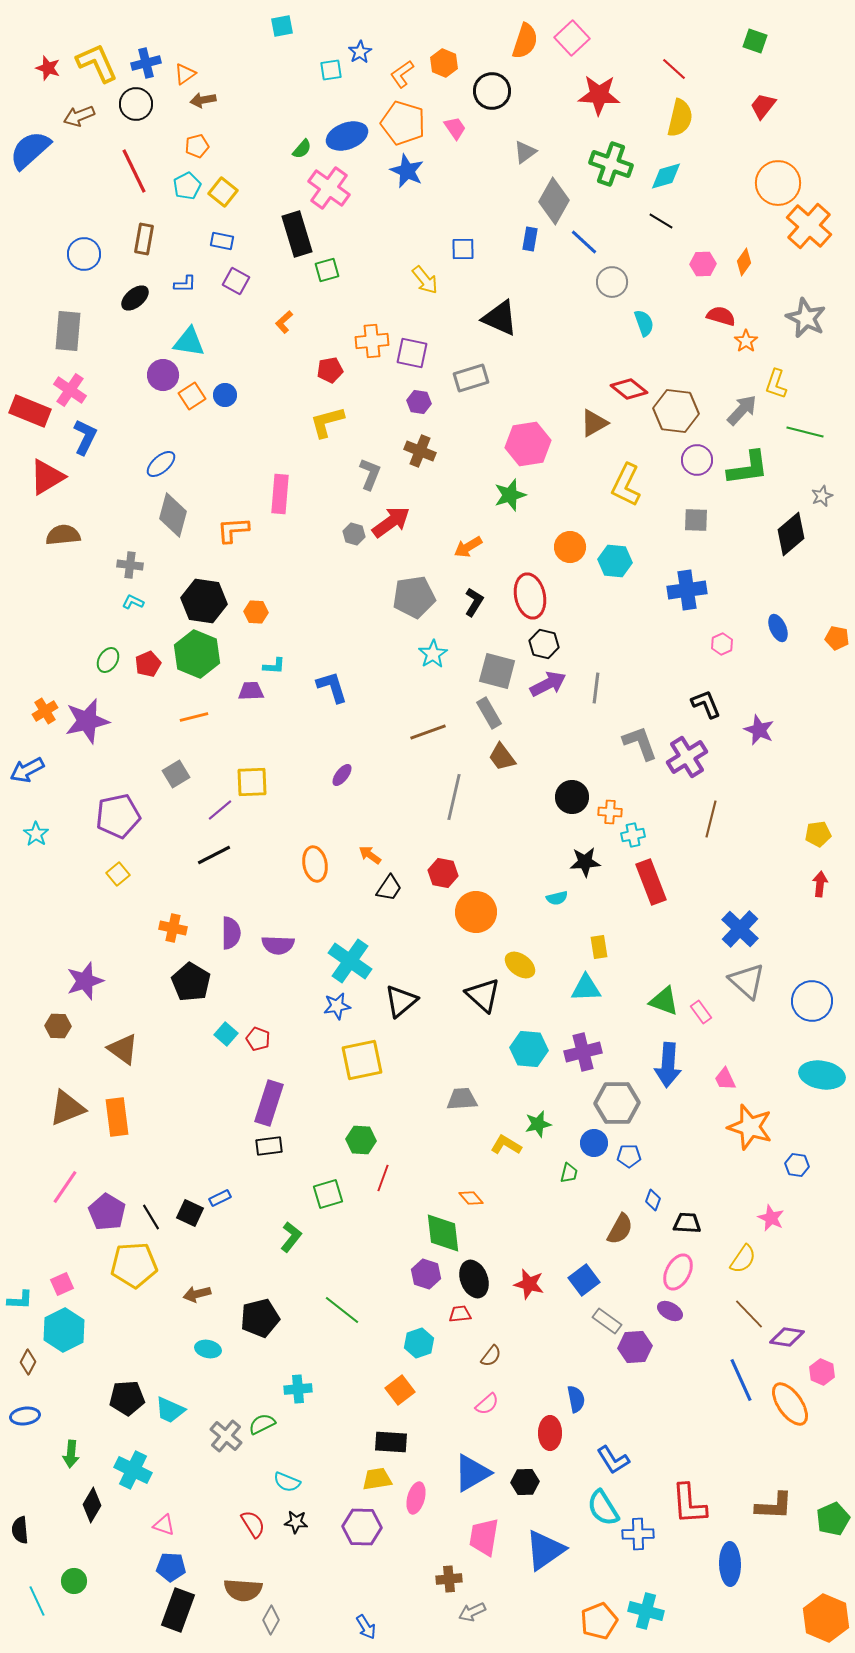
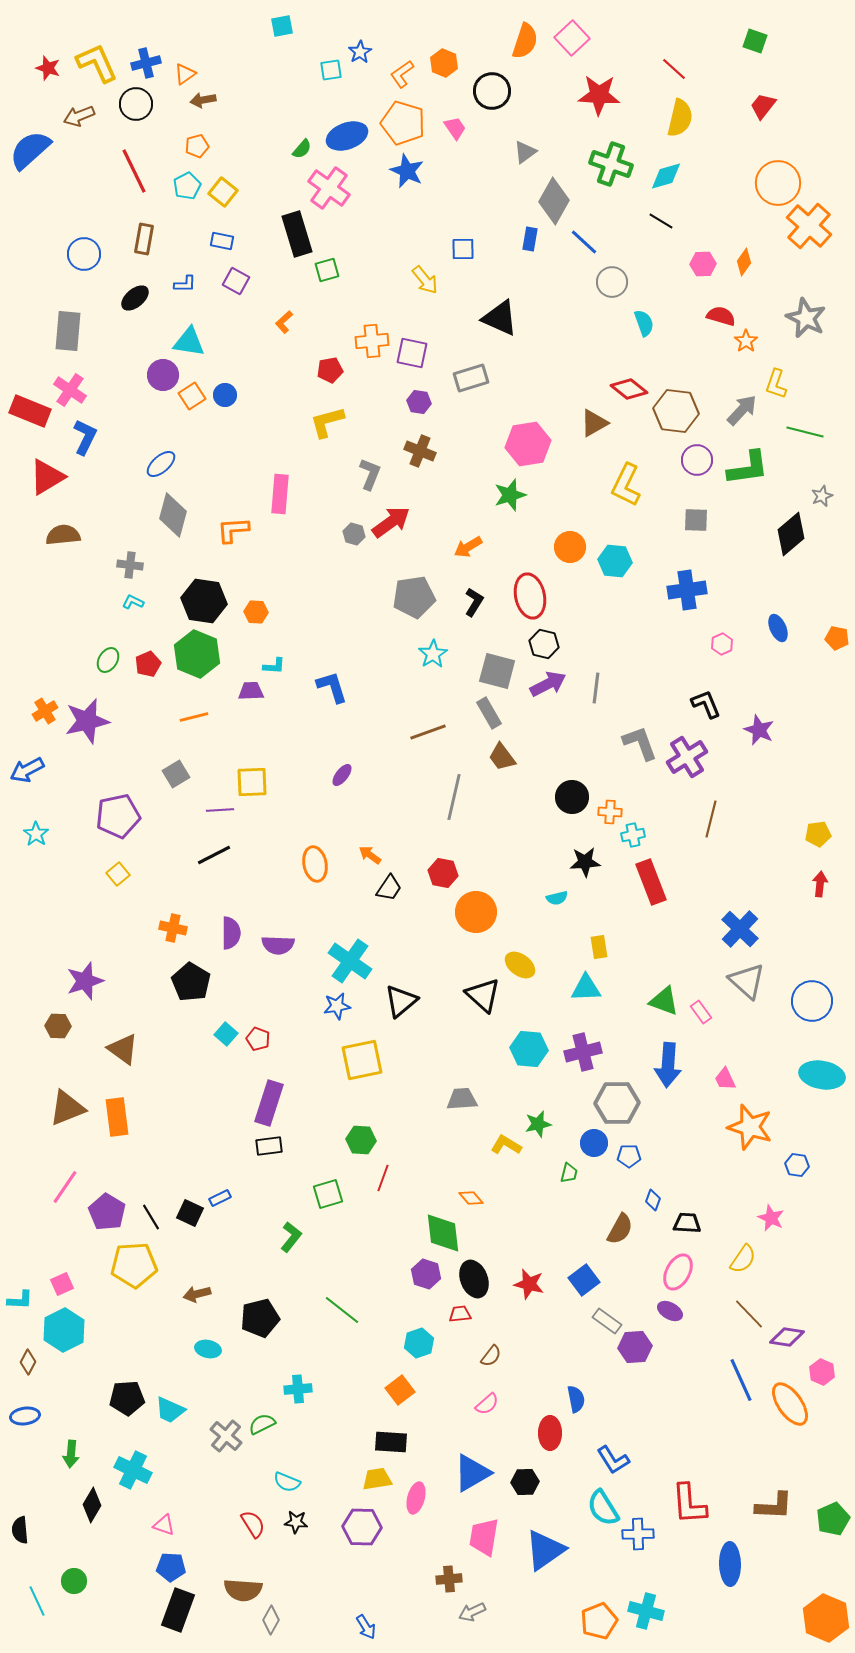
purple line at (220, 810): rotated 36 degrees clockwise
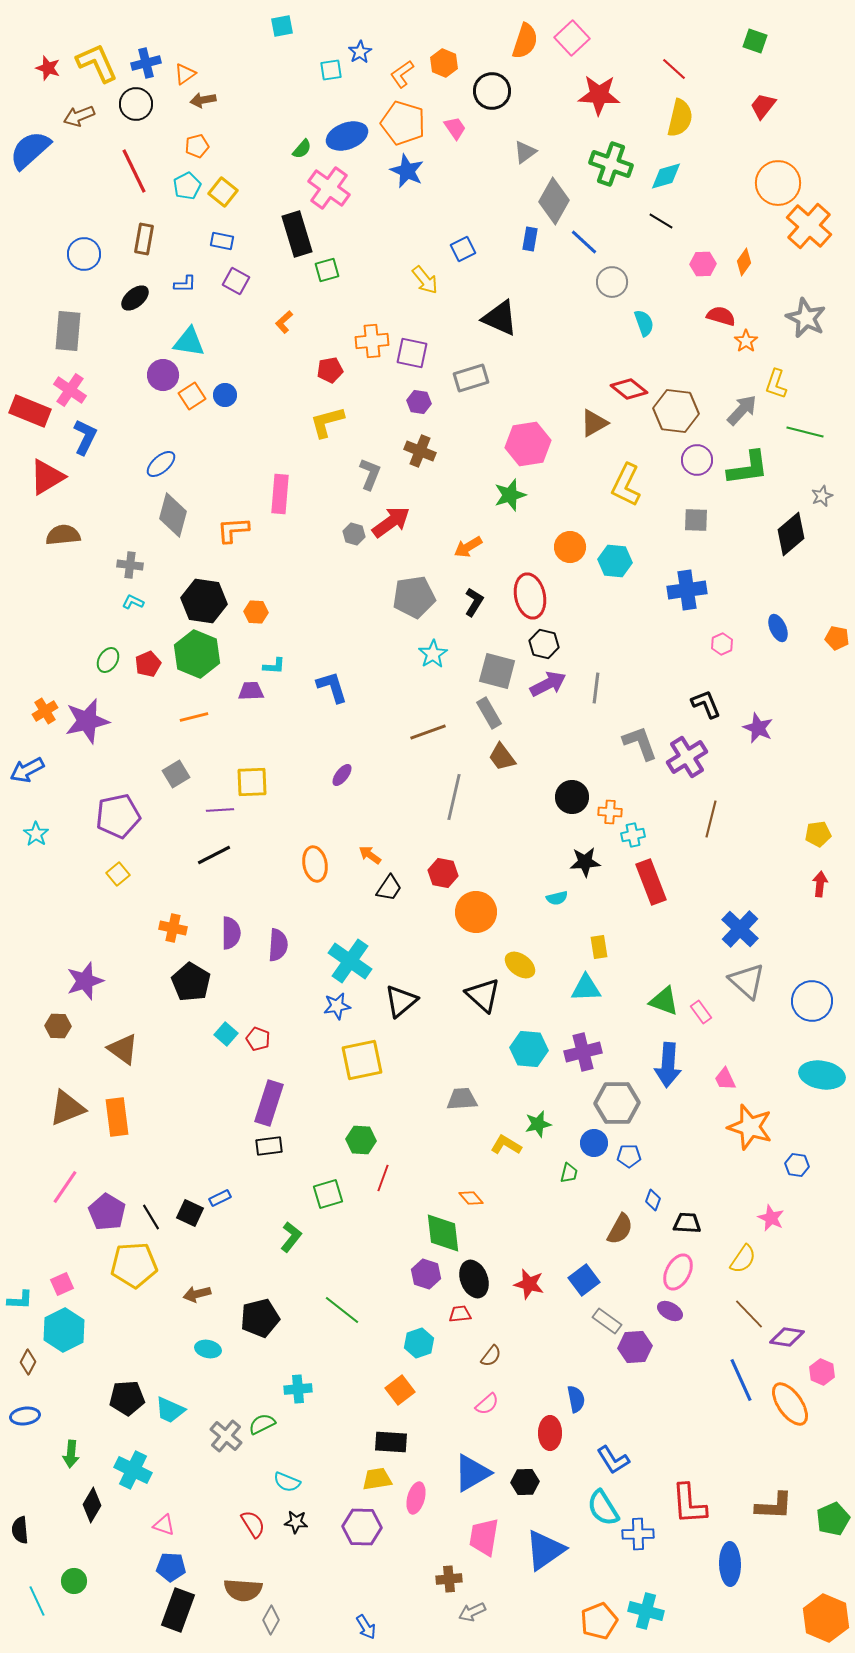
blue square at (463, 249): rotated 25 degrees counterclockwise
purple star at (759, 730): moved 1 px left, 2 px up
purple semicircle at (278, 945): rotated 88 degrees counterclockwise
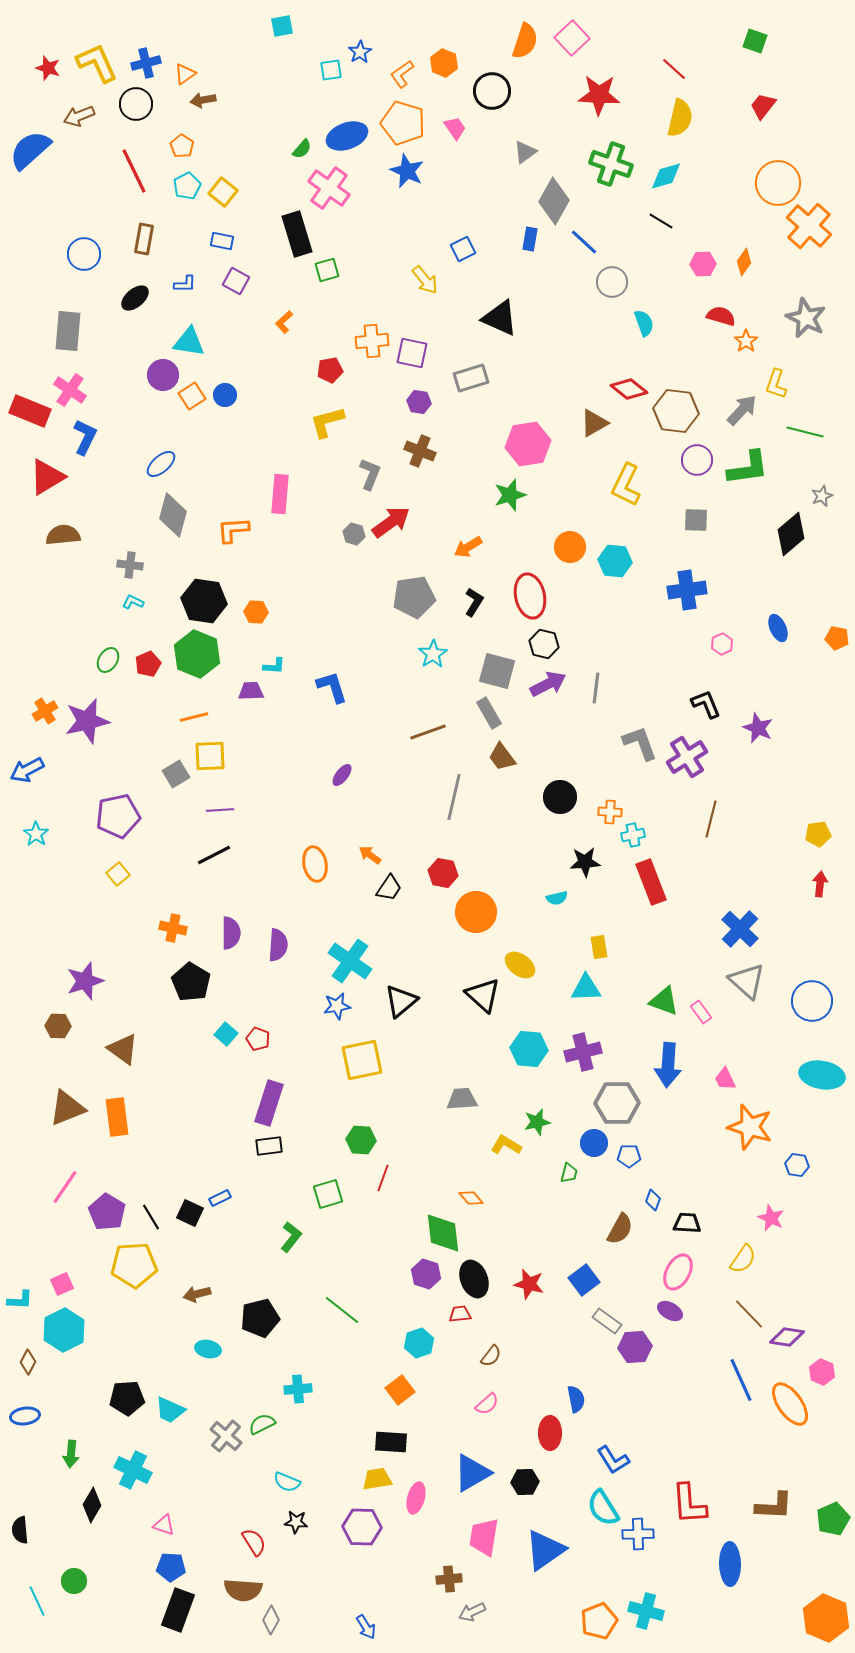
orange pentagon at (197, 146): moved 15 px left; rotated 25 degrees counterclockwise
yellow square at (252, 782): moved 42 px left, 26 px up
black circle at (572, 797): moved 12 px left
green star at (538, 1124): moved 1 px left, 2 px up
red semicircle at (253, 1524): moved 1 px right, 18 px down
